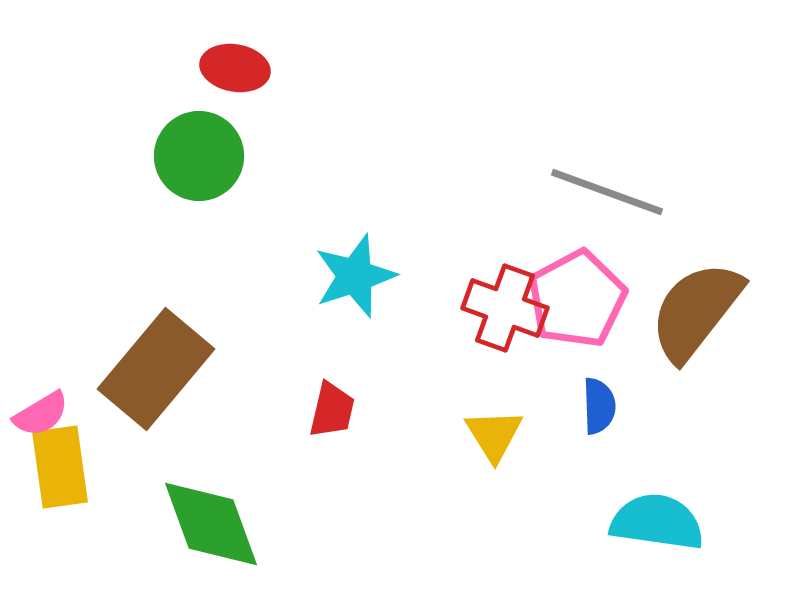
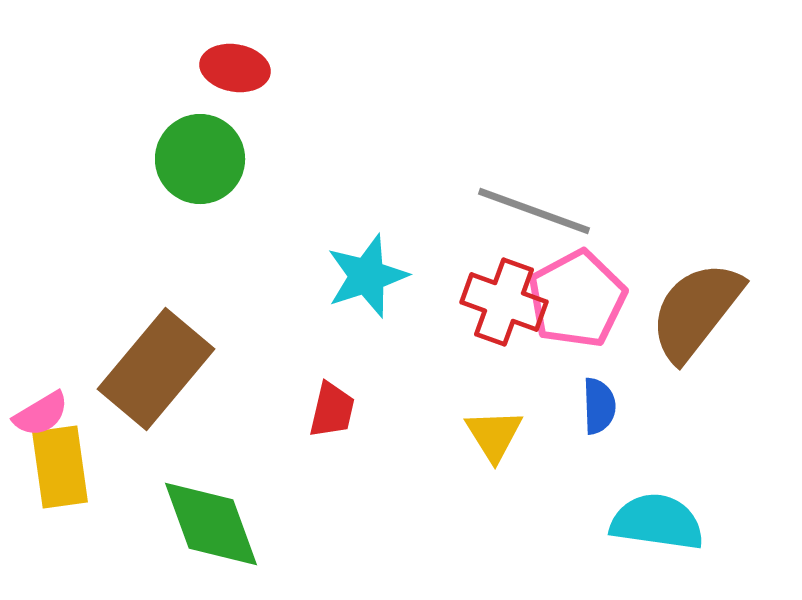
green circle: moved 1 px right, 3 px down
gray line: moved 73 px left, 19 px down
cyan star: moved 12 px right
red cross: moved 1 px left, 6 px up
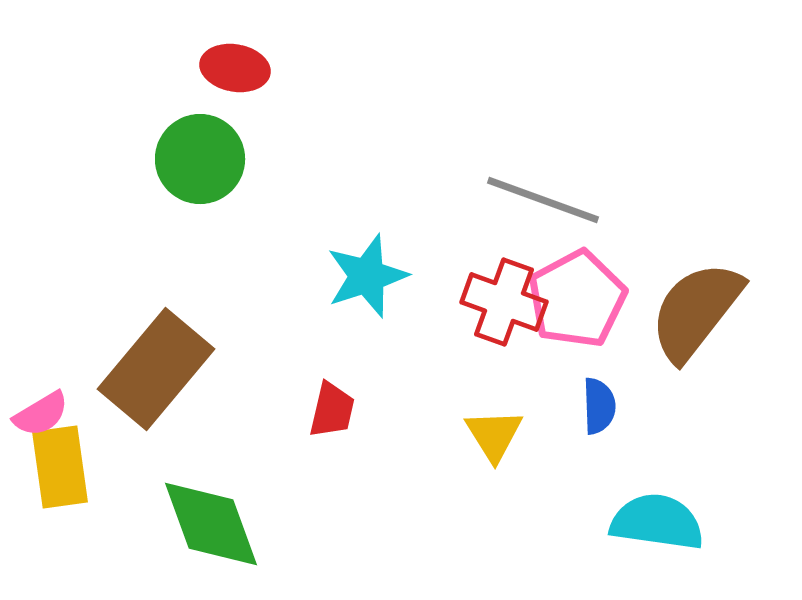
gray line: moved 9 px right, 11 px up
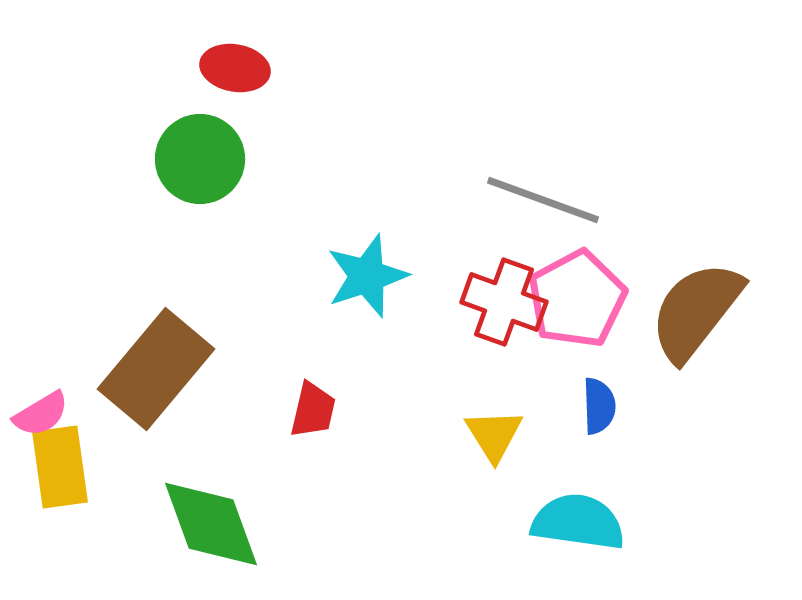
red trapezoid: moved 19 px left
cyan semicircle: moved 79 px left
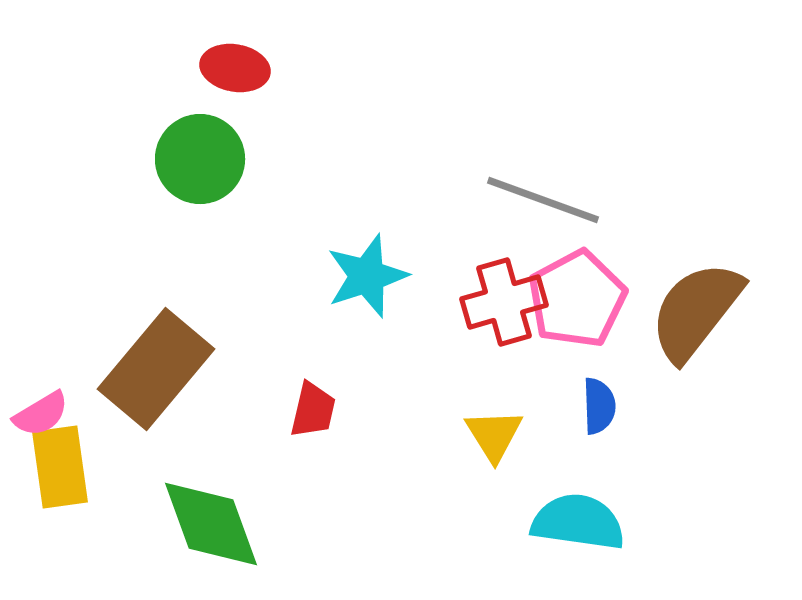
red cross: rotated 36 degrees counterclockwise
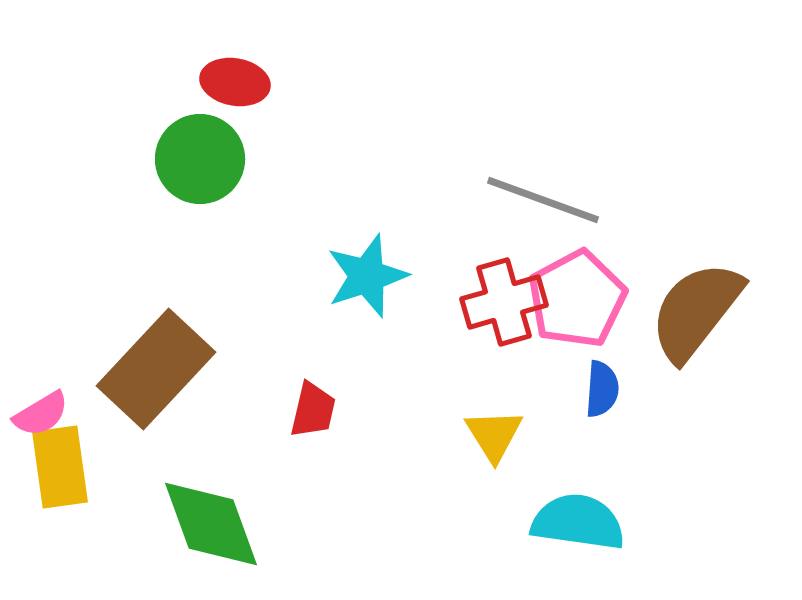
red ellipse: moved 14 px down
brown rectangle: rotated 3 degrees clockwise
blue semicircle: moved 3 px right, 17 px up; rotated 6 degrees clockwise
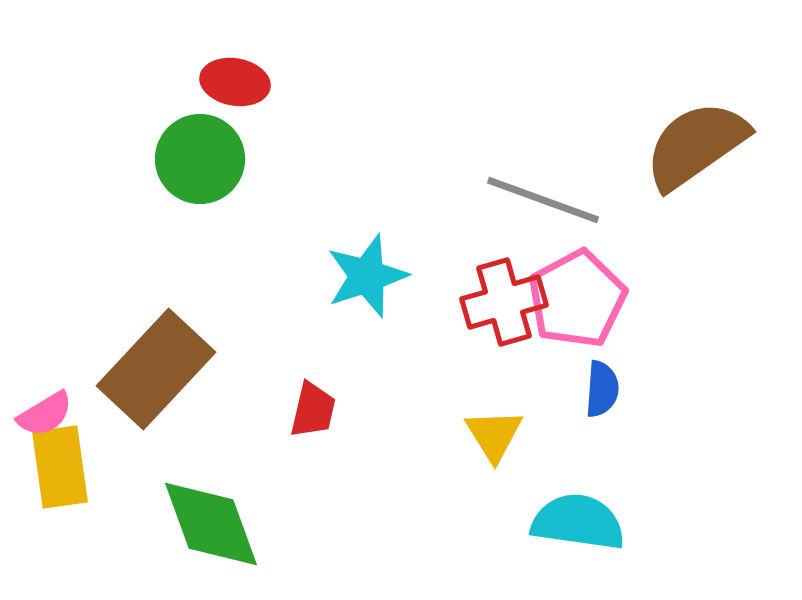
brown semicircle: moved 166 px up; rotated 17 degrees clockwise
pink semicircle: moved 4 px right
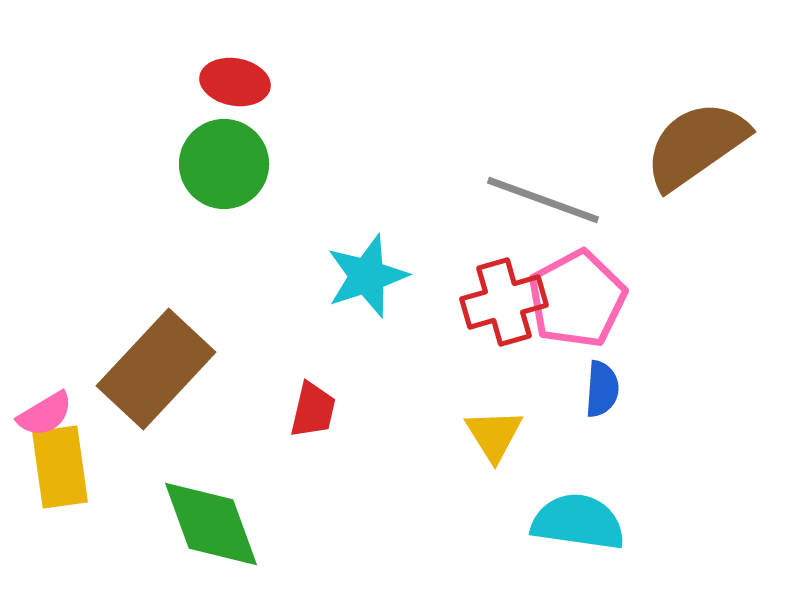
green circle: moved 24 px right, 5 px down
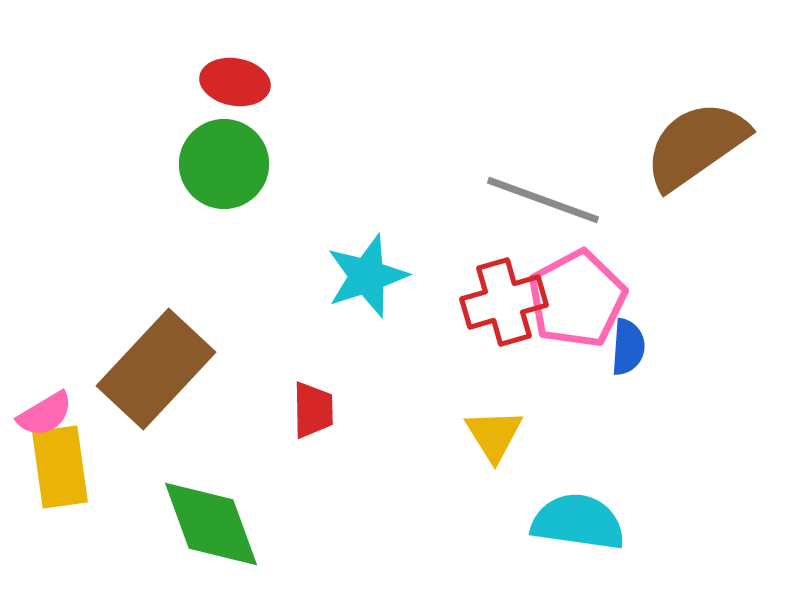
blue semicircle: moved 26 px right, 42 px up
red trapezoid: rotated 14 degrees counterclockwise
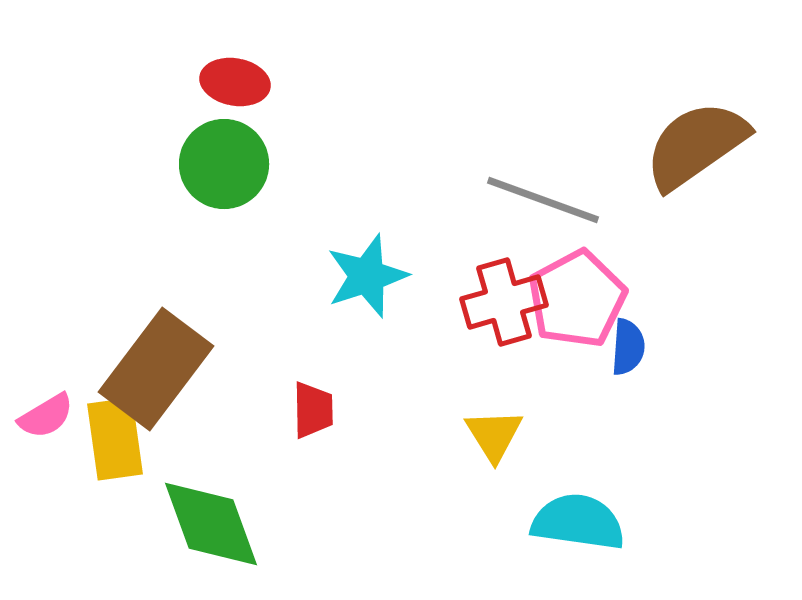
brown rectangle: rotated 6 degrees counterclockwise
pink semicircle: moved 1 px right, 2 px down
yellow rectangle: moved 55 px right, 28 px up
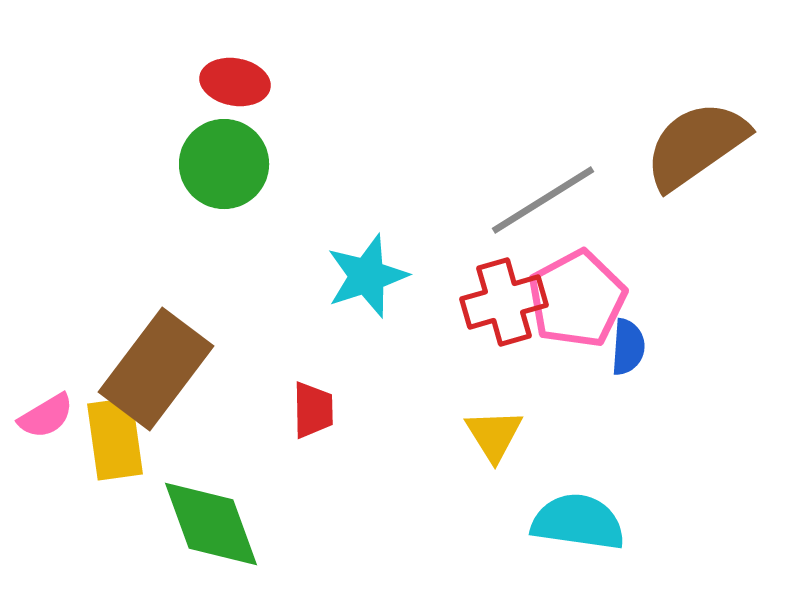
gray line: rotated 52 degrees counterclockwise
